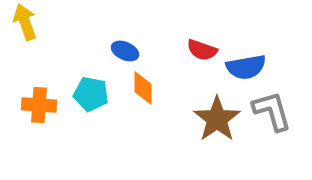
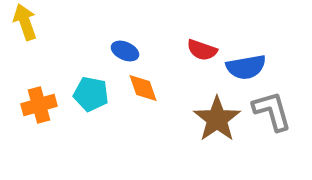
orange diamond: rotated 20 degrees counterclockwise
orange cross: rotated 20 degrees counterclockwise
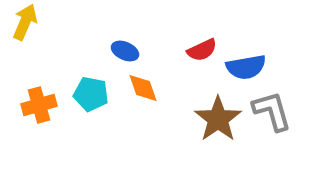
yellow arrow: rotated 42 degrees clockwise
red semicircle: rotated 44 degrees counterclockwise
brown star: moved 1 px right
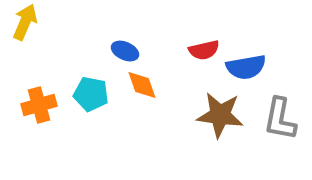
red semicircle: moved 2 px right; rotated 12 degrees clockwise
orange diamond: moved 1 px left, 3 px up
gray L-shape: moved 8 px right, 8 px down; rotated 153 degrees counterclockwise
brown star: moved 2 px right, 4 px up; rotated 30 degrees counterclockwise
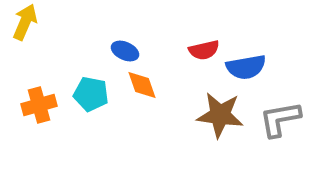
gray L-shape: rotated 69 degrees clockwise
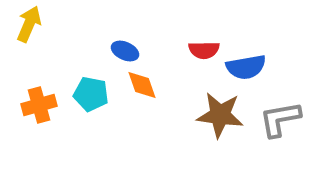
yellow arrow: moved 4 px right, 2 px down
red semicircle: rotated 12 degrees clockwise
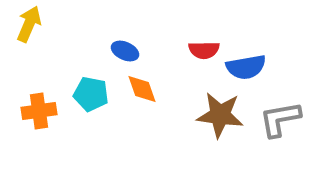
orange diamond: moved 4 px down
orange cross: moved 6 px down; rotated 8 degrees clockwise
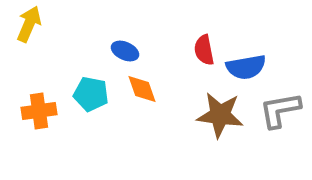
red semicircle: rotated 80 degrees clockwise
gray L-shape: moved 9 px up
